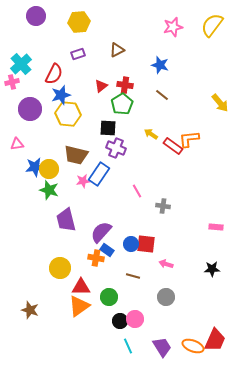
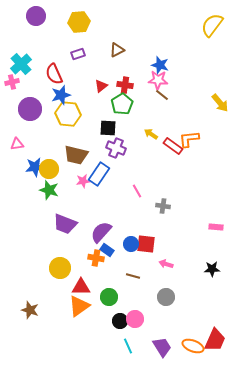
pink star at (173, 27): moved 15 px left, 53 px down; rotated 18 degrees clockwise
red semicircle at (54, 74): rotated 130 degrees clockwise
purple trapezoid at (66, 220): moved 1 px left, 4 px down; rotated 55 degrees counterclockwise
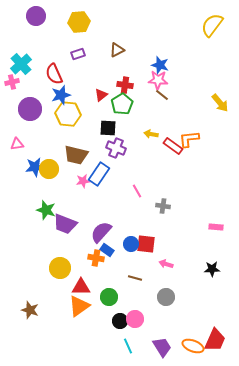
red triangle at (101, 86): moved 9 px down
yellow arrow at (151, 134): rotated 24 degrees counterclockwise
green star at (49, 190): moved 3 px left, 20 px down
brown line at (133, 276): moved 2 px right, 2 px down
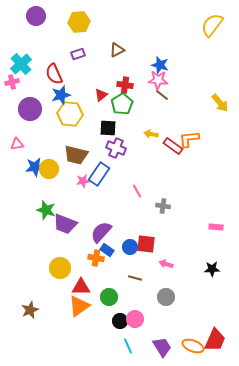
yellow hexagon at (68, 114): moved 2 px right
blue circle at (131, 244): moved 1 px left, 3 px down
brown star at (30, 310): rotated 30 degrees clockwise
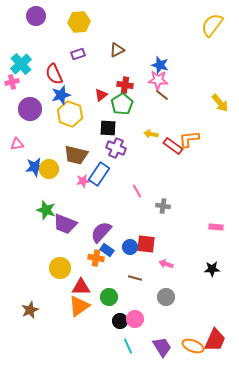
yellow hexagon at (70, 114): rotated 15 degrees clockwise
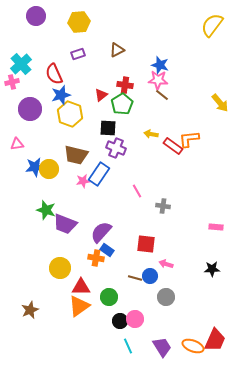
blue circle at (130, 247): moved 20 px right, 29 px down
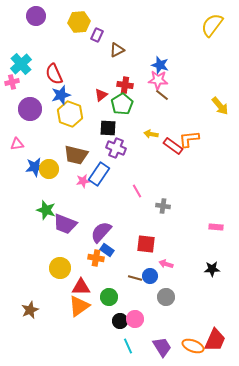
purple rectangle at (78, 54): moved 19 px right, 19 px up; rotated 48 degrees counterclockwise
yellow arrow at (220, 103): moved 3 px down
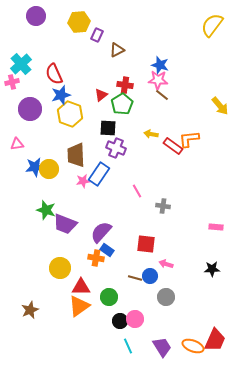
brown trapezoid at (76, 155): rotated 75 degrees clockwise
